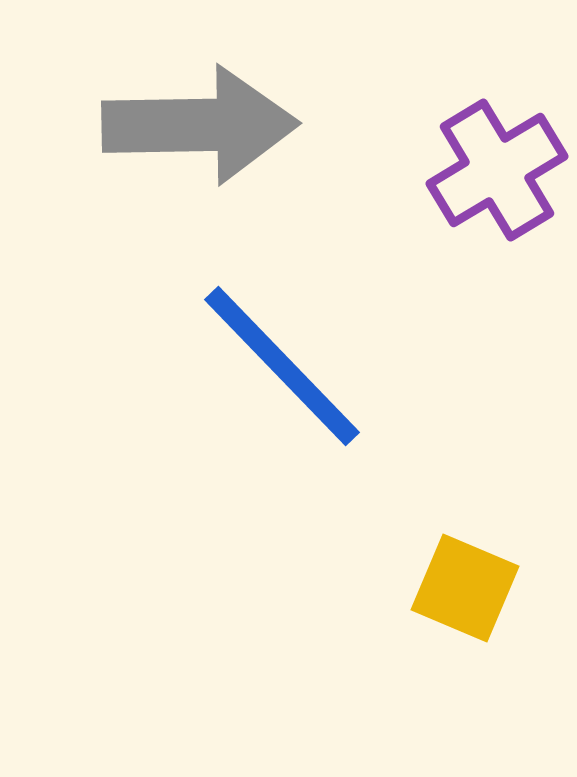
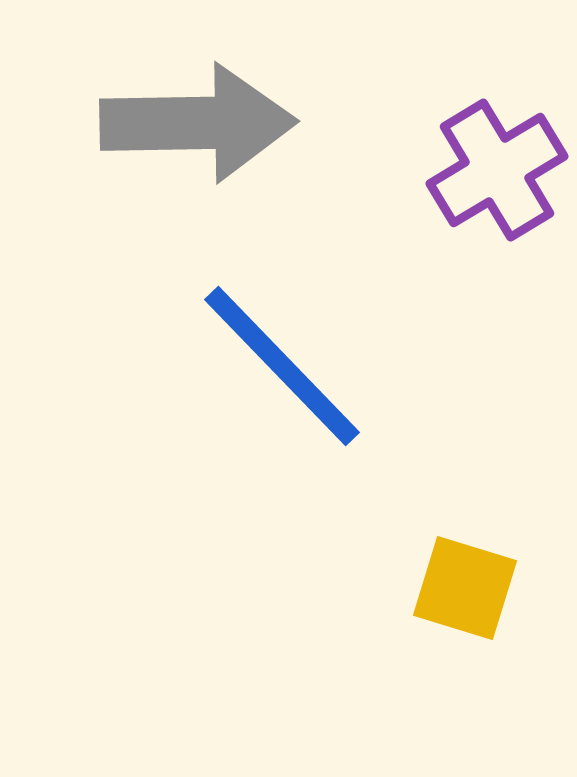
gray arrow: moved 2 px left, 2 px up
yellow square: rotated 6 degrees counterclockwise
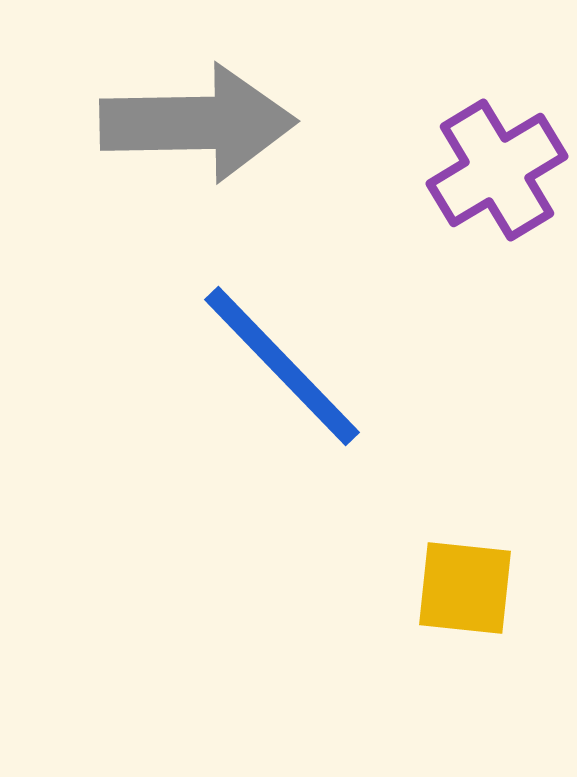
yellow square: rotated 11 degrees counterclockwise
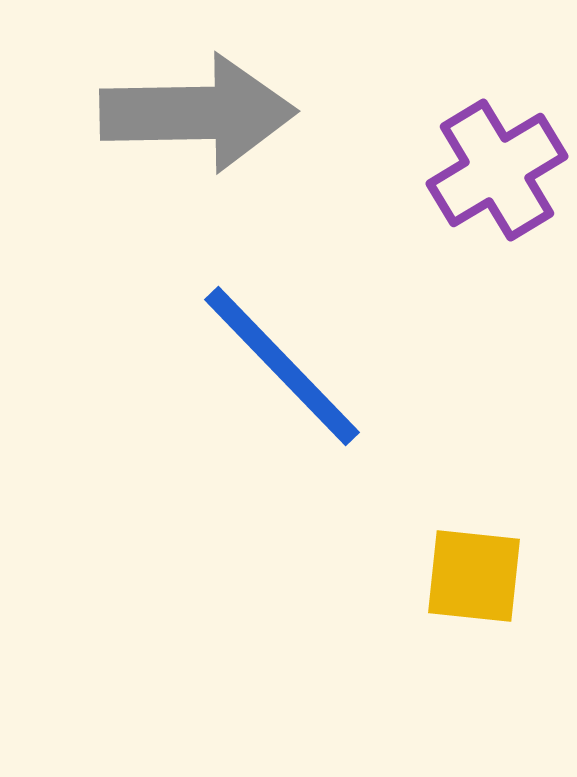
gray arrow: moved 10 px up
yellow square: moved 9 px right, 12 px up
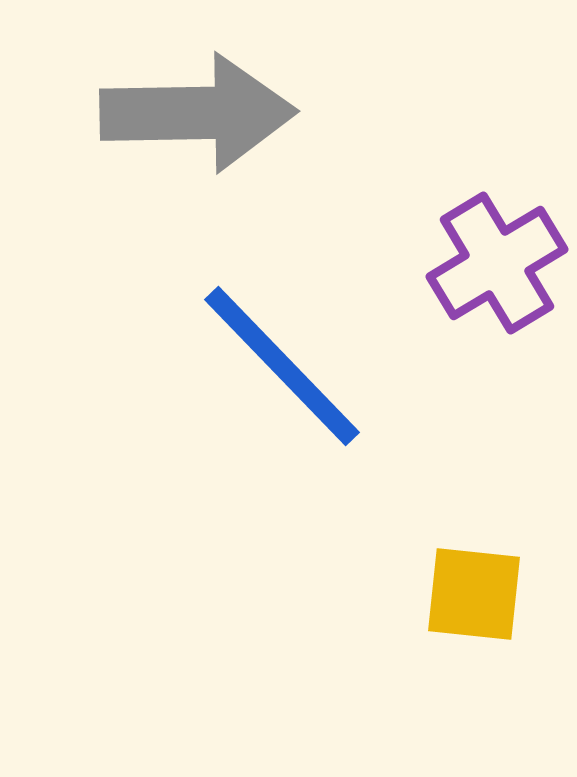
purple cross: moved 93 px down
yellow square: moved 18 px down
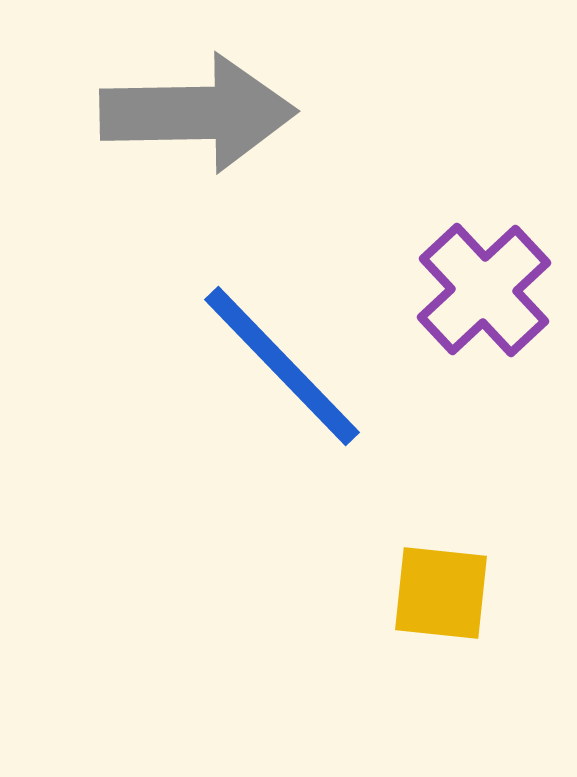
purple cross: moved 13 px left, 27 px down; rotated 12 degrees counterclockwise
yellow square: moved 33 px left, 1 px up
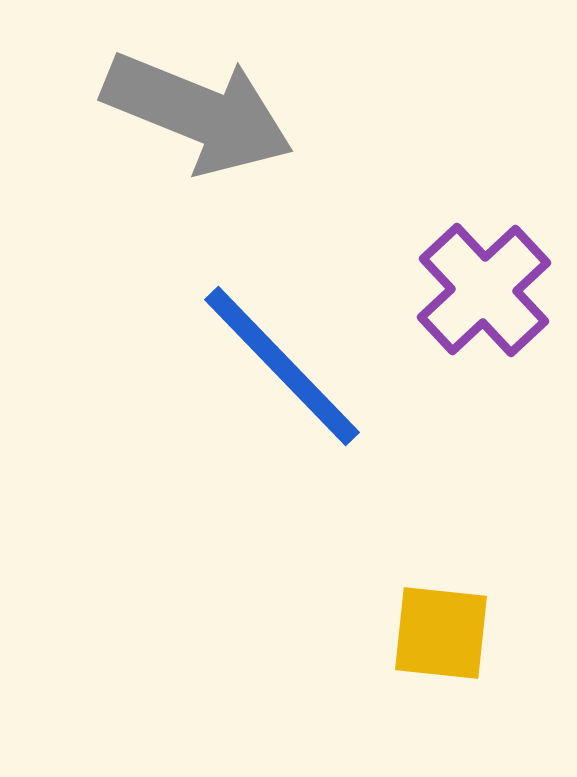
gray arrow: rotated 23 degrees clockwise
yellow square: moved 40 px down
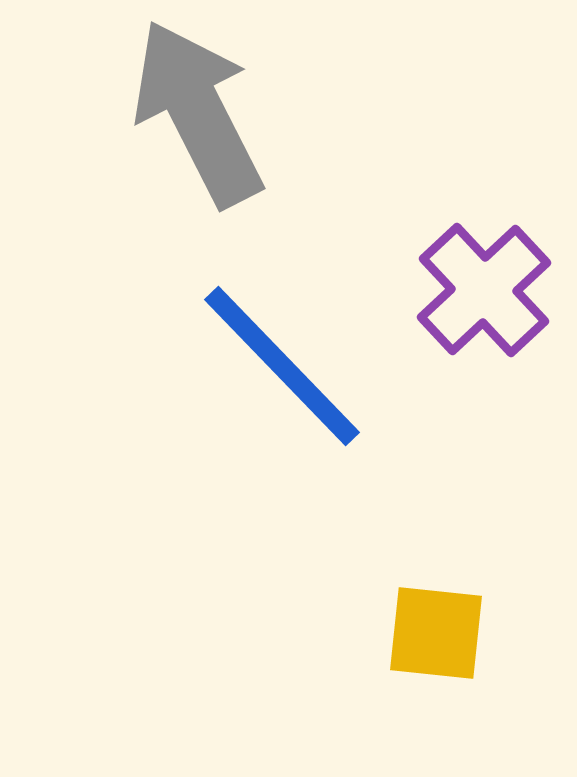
gray arrow: rotated 139 degrees counterclockwise
yellow square: moved 5 px left
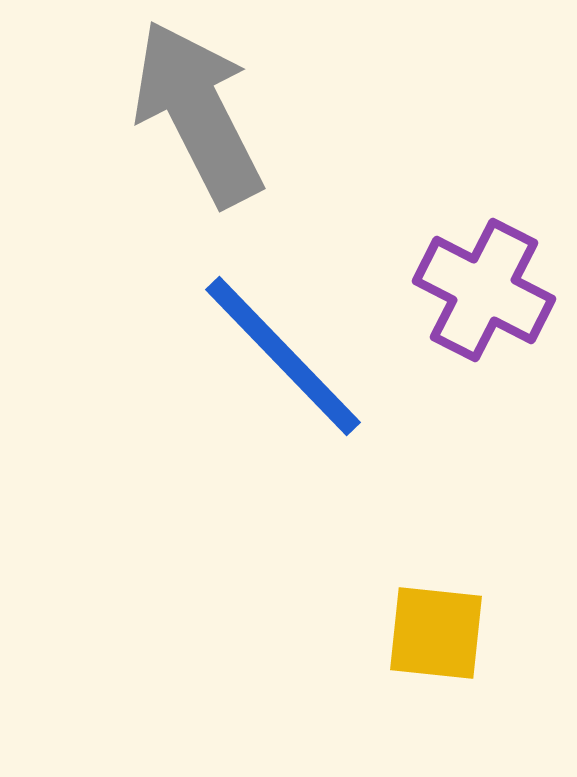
purple cross: rotated 20 degrees counterclockwise
blue line: moved 1 px right, 10 px up
